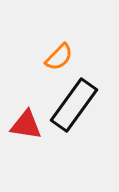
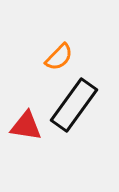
red triangle: moved 1 px down
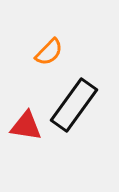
orange semicircle: moved 10 px left, 5 px up
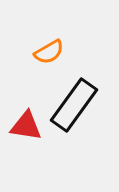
orange semicircle: rotated 16 degrees clockwise
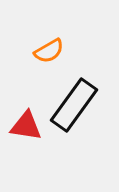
orange semicircle: moved 1 px up
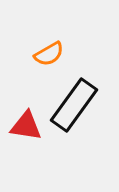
orange semicircle: moved 3 px down
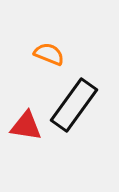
orange semicircle: rotated 128 degrees counterclockwise
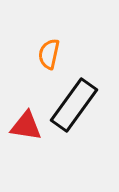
orange semicircle: rotated 100 degrees counterclockwise
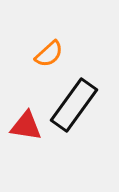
orange semicircle: rotated 144 degrees counterclockwise
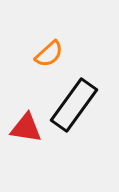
red triangle: moved 2 px down
